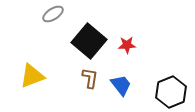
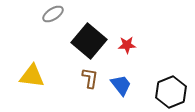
yellow triangle: rotated 28 degrees clockwise
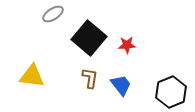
black square: moved 3 px up
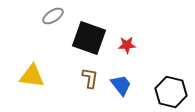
gray ellipse: moved 2 px down
black square: rotated 20 degrees counterclockwise
black hexagon: rotated 24 degrees counterclockwise
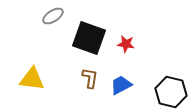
red star: moved 1 px left, 1 px up; rotated 12 degrees clockwise
yellow triangle: moved 3 px down
blue trapezoid: rotated 80 degrees counterclockwise
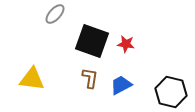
gray ellipse: moved 2 px right, 2 px up; rotated 15 degrees counterclockwise
black square: moved 3 px right, 3 px down
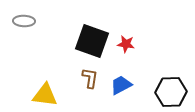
gray ellipse: moved 31 px left, 7 px down; rotated 50 degrees clockwise
yellow triangle: moved 13 px right, 16 px down
black hexagon: rotated 16 degrees counterclockwise
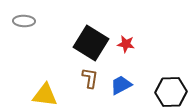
black square: moved 1 px left, 2 px down; rotated 12 degrees clockwise
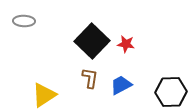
black square: moved 1 px right, 2 px up; rotated 12 degrees clockwise
yellow triangle: moved 1 px left; rotated 40 degrees counterclockwise
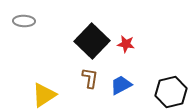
black hexagon: rotated 12 degrees counterclockwise
